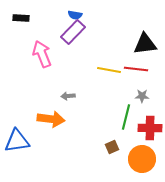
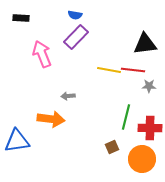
purple rectangle: moved 3 px right, 5 px down
red line: moved 3 px left, 1 px down
gray star: moved 7 px right, 10 px up
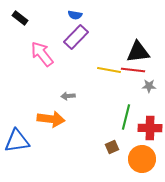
black rectangle: moved 1 px left; rotated 35 degrees clockwise
black triangle: moved 7 px left, 8 px down
pink arrow: rotated 16 degrees counterclockwise
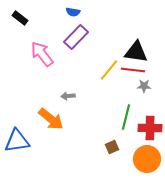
blue semicircle: moved 2 px left, 3 px up
black triangle: moved 2 px left; rotated 15 degrees clockwise
yellow line: rotated 60 degrees counterclockwise
gray star: moved 5 px left
orange arrow: rotated 32 degrees clockwise
orange circle: moved 5 px right
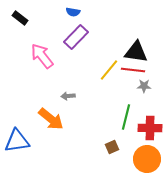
pink arrow: moved 2 px down
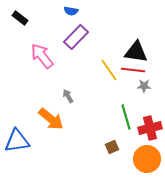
blue semicircle: moved 2 px left, 1 px up
yellow line: rotated 75 degrees counterclockwise
gray arrow: rotated 64 degrees clockwise
green line: rotated 30 degrees counterclockwise
red cross: rotated 15 degrees counterclockwise
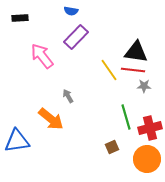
black rectangle: rotated 42 degrees counterclockwise
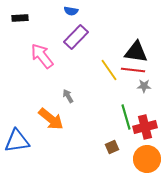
red cross: moved 5 px left, 1 px up
